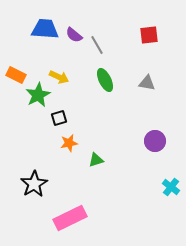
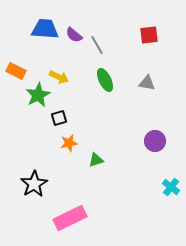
orange rectangle: moved 4 px up
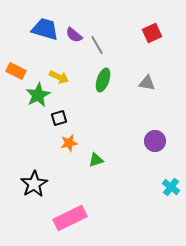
blue trapezoid: rotated 12 degrees clockwise
red square: moved 3 px right, 2 px up; rotated 18 degrees counterclockwise
green ellipse: moved 2 px left; rotated 45 degrees clockwise
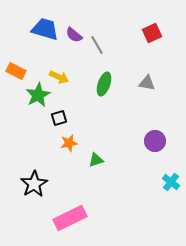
green ellipse: moved 1 px right, 4 px down
cyan cross: moved 5 px up
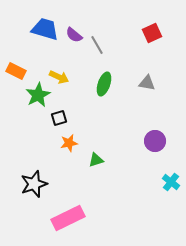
black star: rotated 12 degrees clockwise
pink rectangle: moved 2 px left
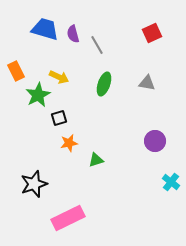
purple semicircle: moved 1 px left, 1 px up; rotated 36 degrees clockwise
orange rectangle: rotated 36 degrees clockwise
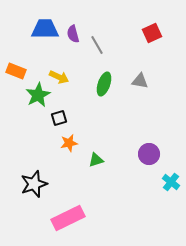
blue trapezoid: rotated 16 degrees counterclockwise
orange rectangle: rotated 42 degrees counterclockwise
gray triangle: moved 7 px left, 2 px up
purple circle: moved 6 px left, 13 px down
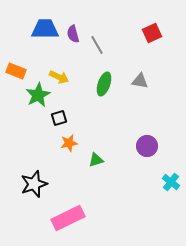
purple circle: moved 2 px left, 8 px up
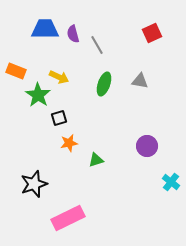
green star: rotated 10 degrees counterclockwise
